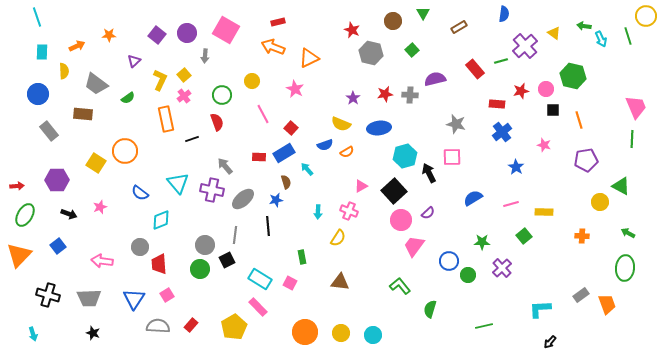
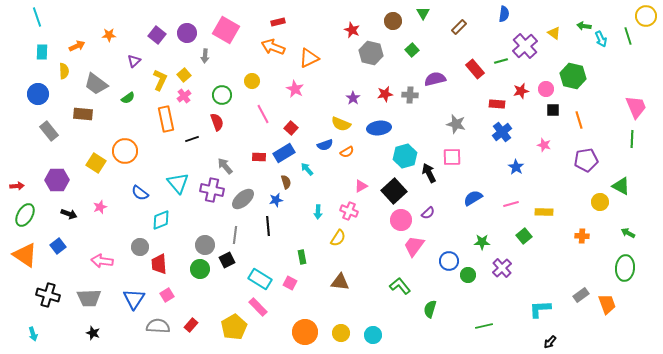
brown rectangle at (459, 27): rotated 14 degrees counterclockwise
orange triangle at (19, 255): moved 6 px right; rotated 40 degrees counterclockwise
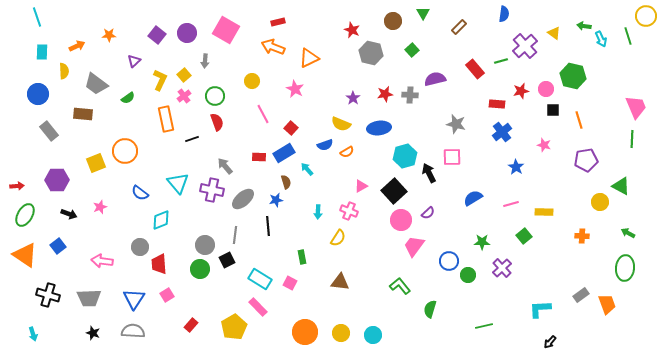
gray arrow at (205, 56): moved 5 px down
green circle at (222, 95): moved 7 px left, 1 px down
yellow square at (96, 163): rotated 36 degrees clockwise
gray semicircle at (158, 326): moved 25 px left, 5 px down
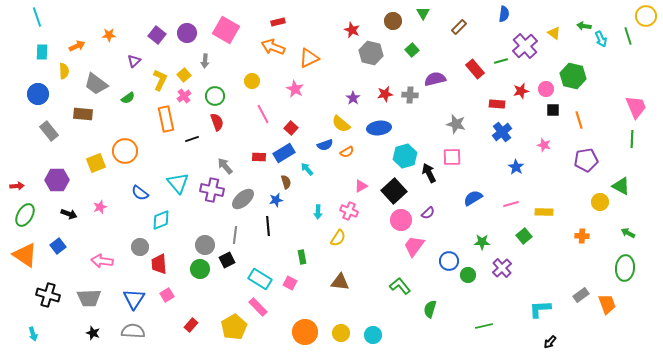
yellow semicircle at (341, 124): rotated 18 degrees clockwise
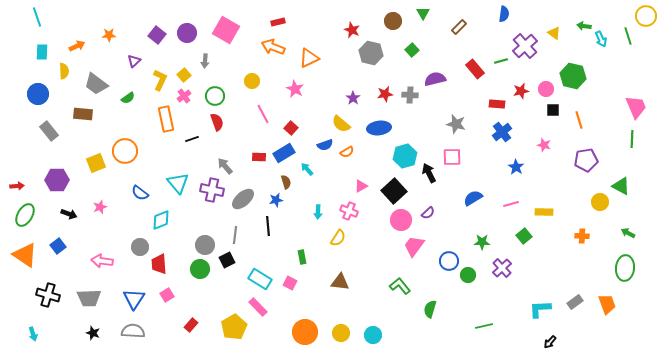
gray rectangle at (581, 295): moved 6 px left, 7 px down
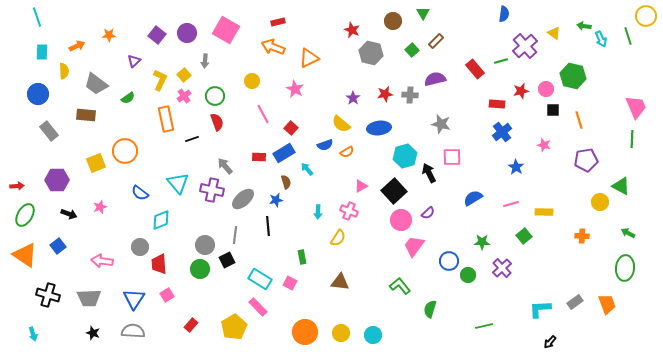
brown rectangle at (459, 27): moved 23 px left, 14 px down
brown rectangle at (83, 114): moved 3 px right, 1 px down
gray star at (456, 124): moved 15 px left
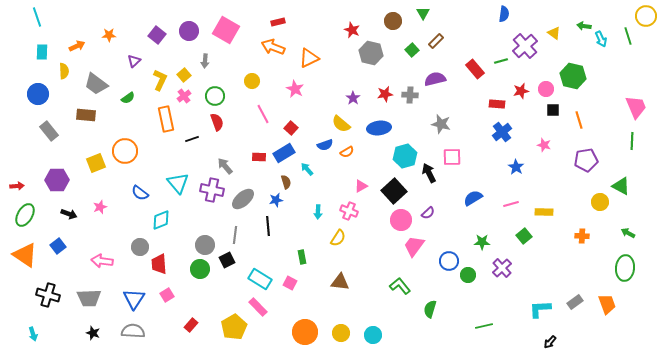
purple circle at (187, 33): moved 2 px right, 2 px up
green line at (632, 139): moved 2 px down
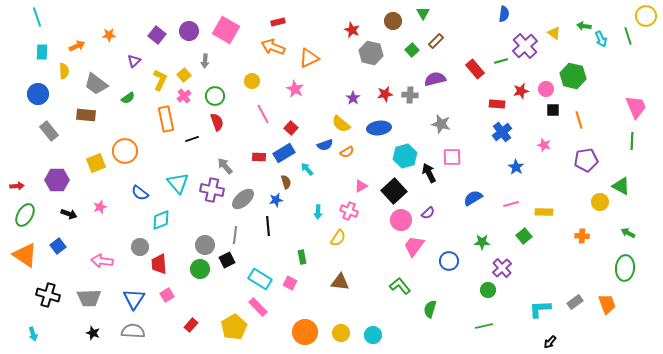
green circle at (468, 275): moved 20 px right, 15 px down
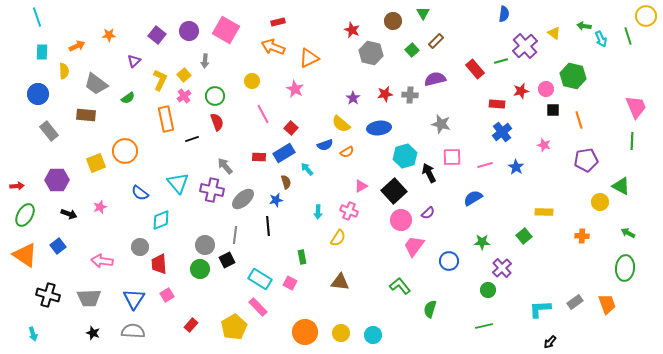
pink line at (511, 204): moved 26 px left, 39 px up
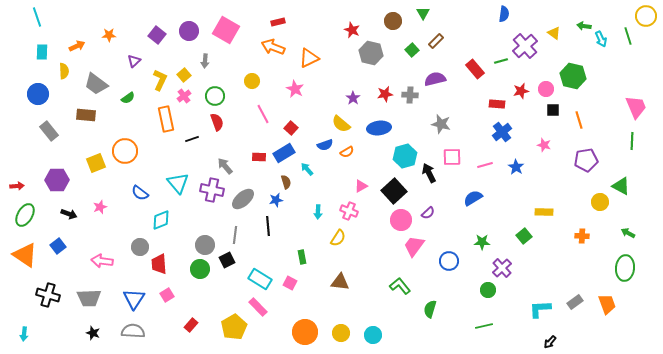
cyan arrow at (33, 334): moved 9 px left; rotated 24 degrees clockwise
